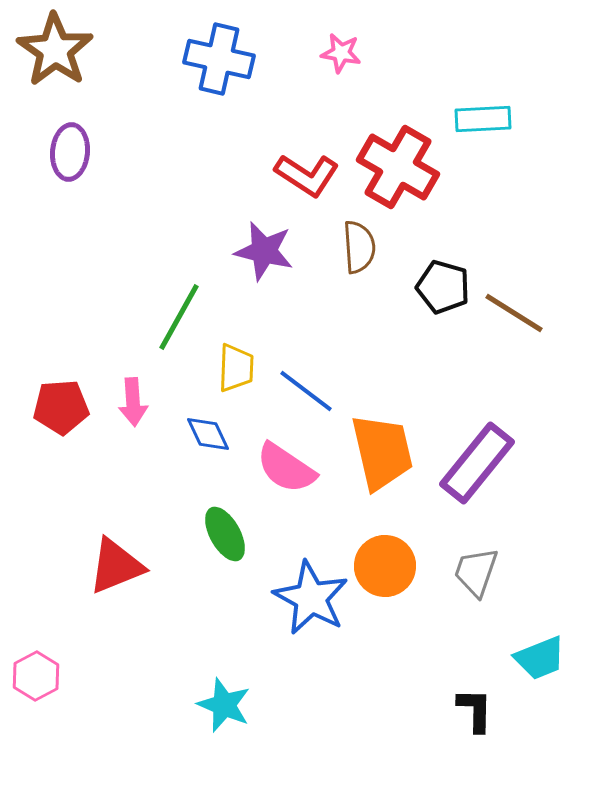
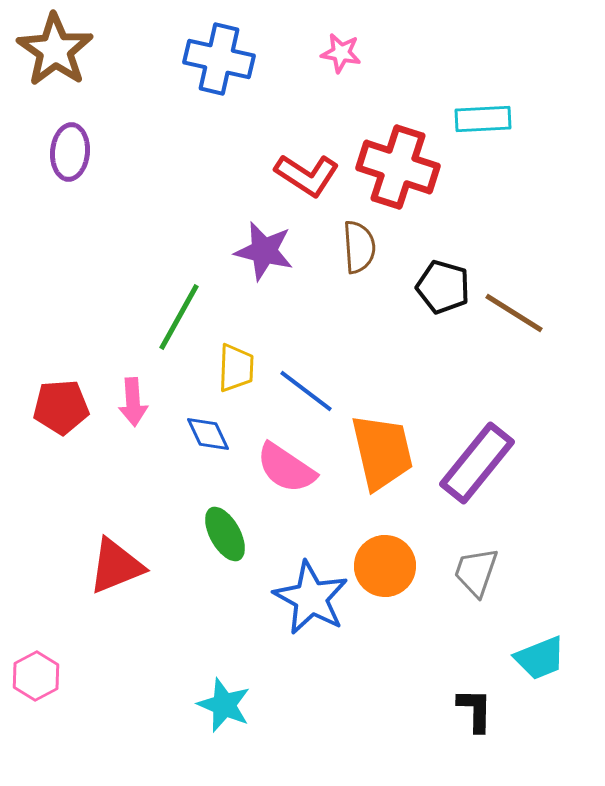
red cross: rotated 12 degrees counterclockwise
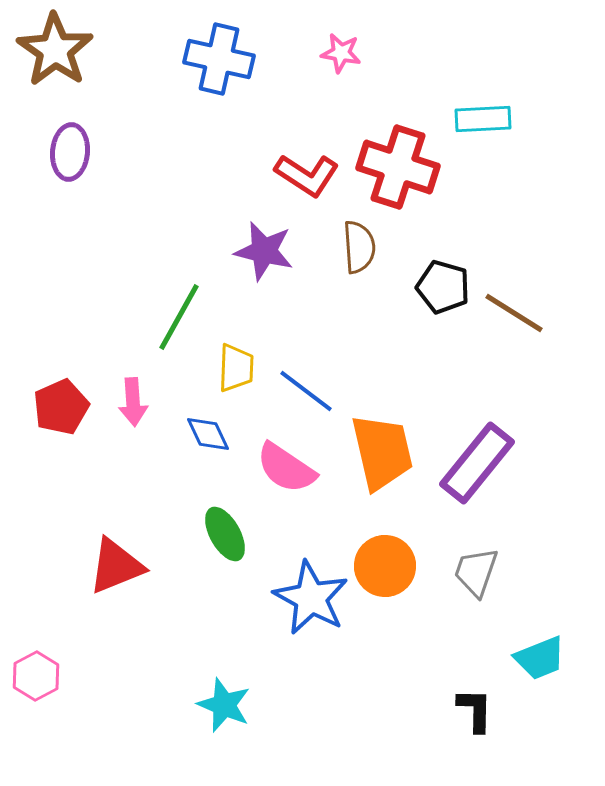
red pentagon: rotated 20 degrees counterclockwise
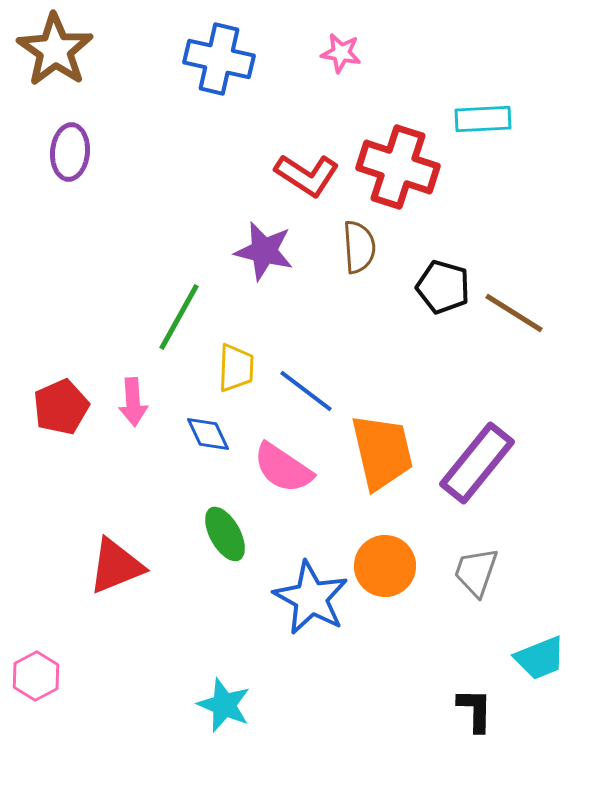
pink semicircle: moved 3 px left
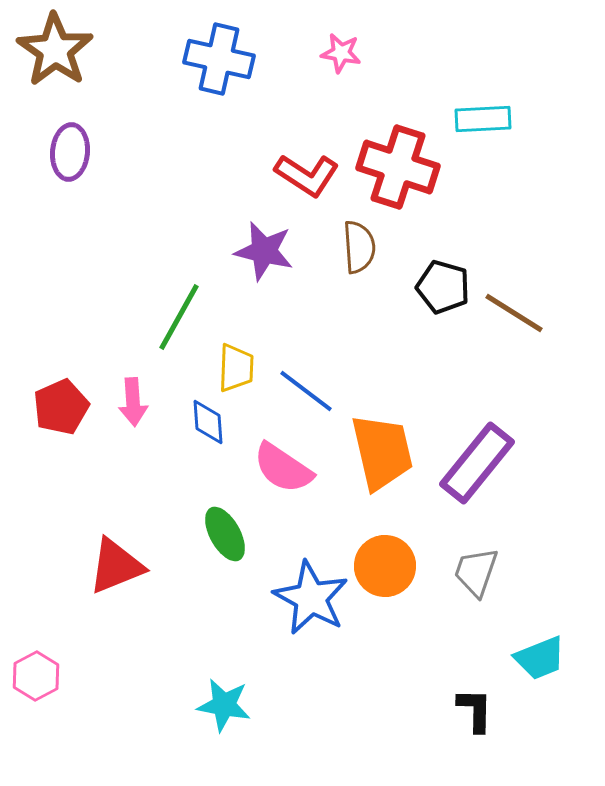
blue diamond: moved 12 px up; rotated 21 degrees clockwise
cyan star: rotated 12 degrees counterclockwise
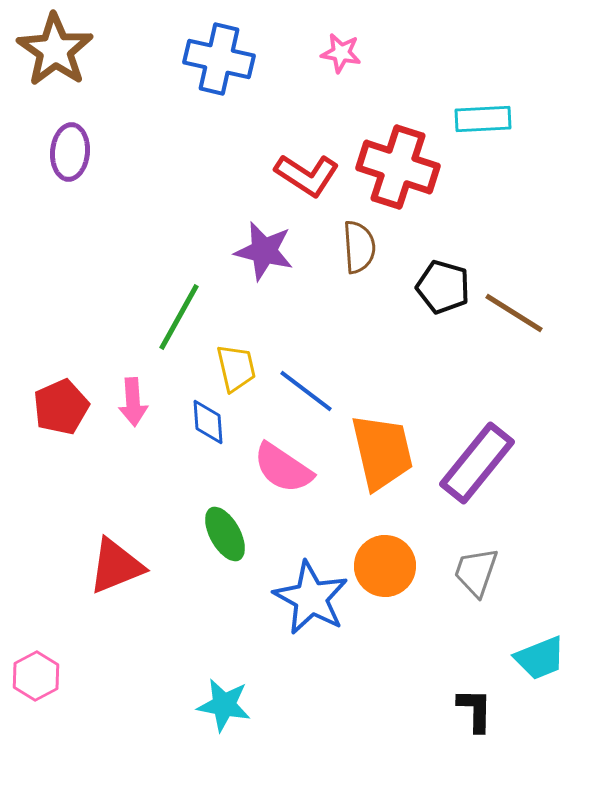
yellow trapezoid: rotated 15 degrees counterclockwise
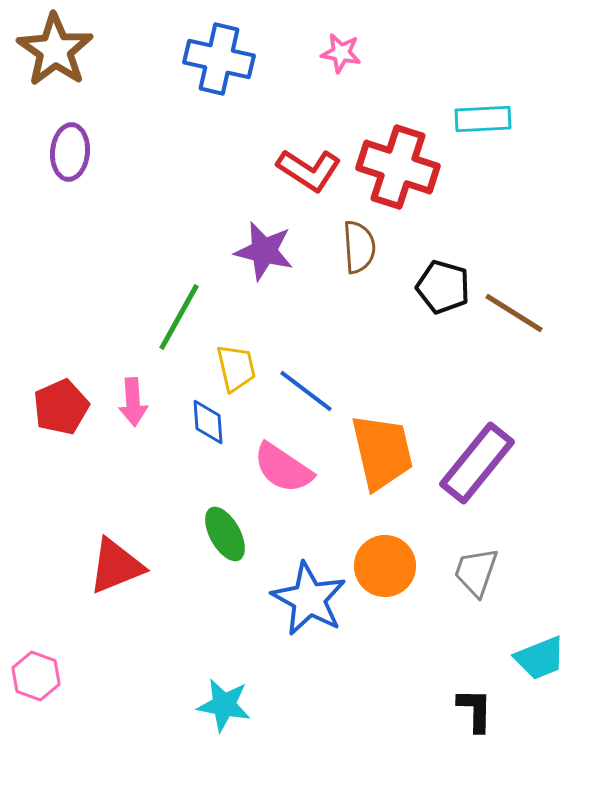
red L-shape: moved 2 px right, 5 px up
blue star: moved 2 px left, 1 px down
pink hexagon: rotated 12 degrees counterclockwise
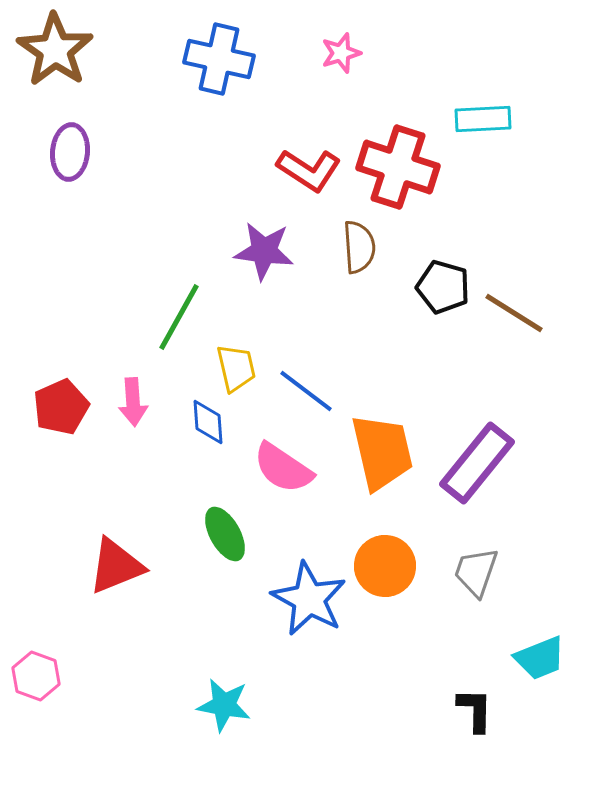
pink star: rotated 27 degrees counterclockwise
purple star: rotated 6 degrees counterclockwise
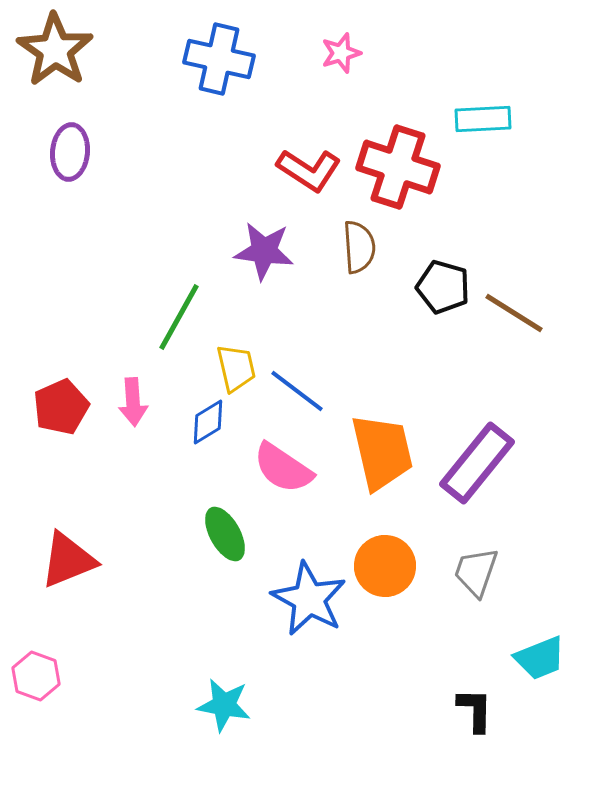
blue line: moved 9 px left
blue diamond: rotated 63 degrees clockwise
red triangle: moved 48 px left, 6 px up
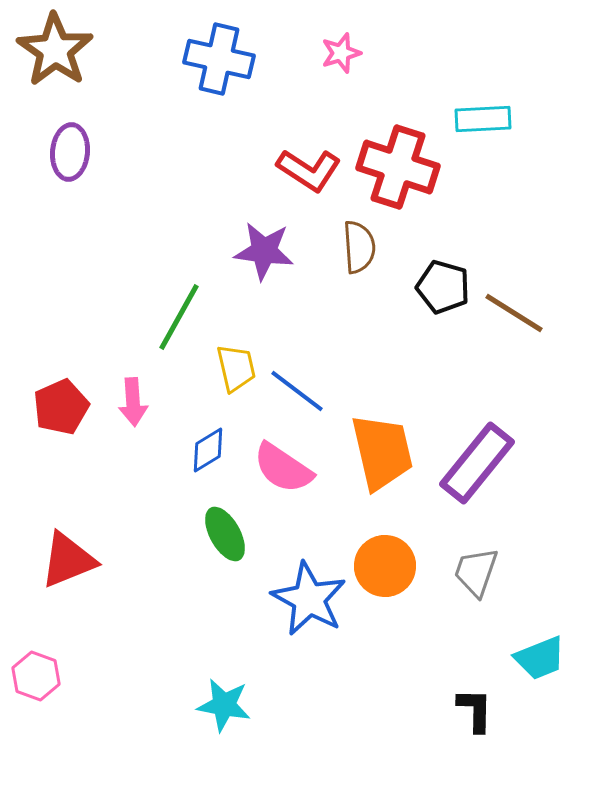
blue diamond: moved 28 px down
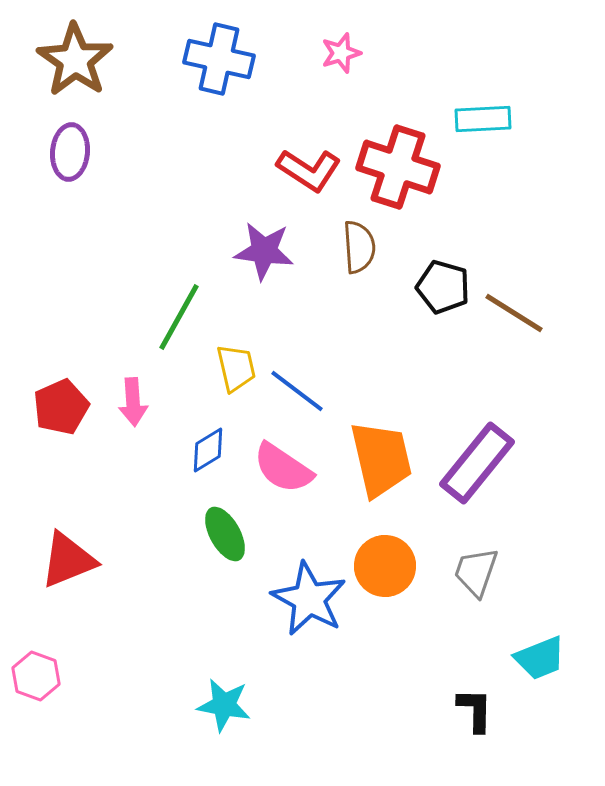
brown star: moved 20 px right, 10 px down
orange trapezoid: moved 1 px left, 7 px down
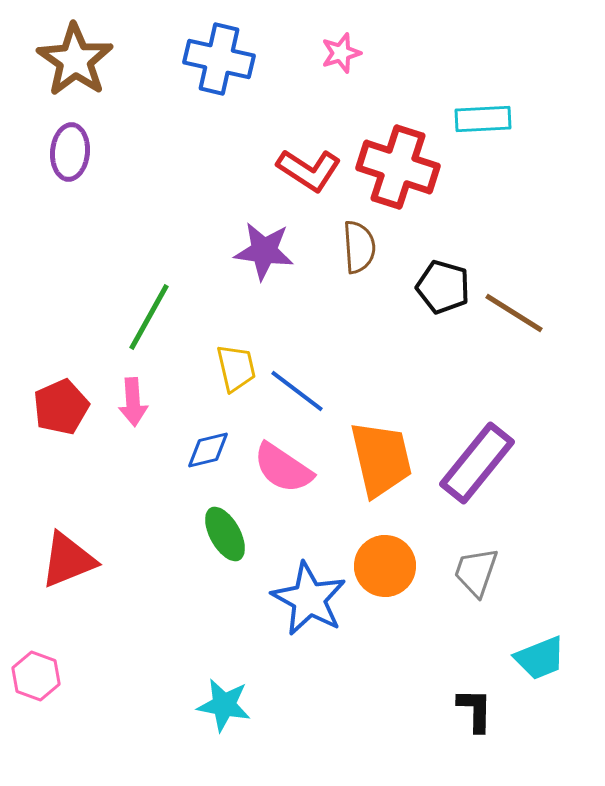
green line: moved 30 px left
blue diamond: rotated 18 degrees clockwise
